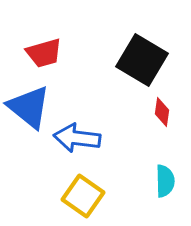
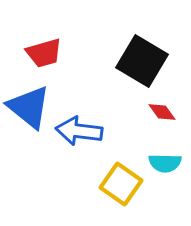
black square: moved 1 px down
red diamond: rotated 44 degrees counterclockwise
blue arrow: moved 2 px right, 7 px up
cyan semicircle: moved 18 px up; rotated 92 degrees clockwise
yellow square: moved 38 px right, 12 px up
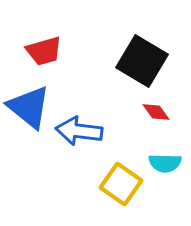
red trapezoid: moved 2 px up
red diamond: moved 6 px left
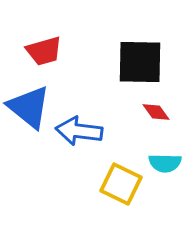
black square: moved 2 px left, 1 px down; rotated 30 degrees counterclockwise
yellow square: rotated 9 degrees counterclockwise
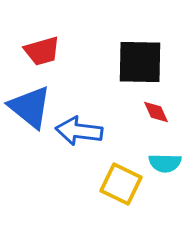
red trapezoid: moved 2 px left
blue triangle: moved 1 px right
red diamond: rotated 12 degrees clockwise
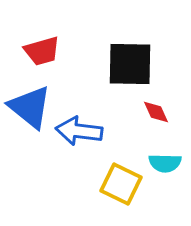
black square: moved 10 px left, 2 px down
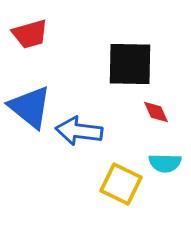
red trapezoid: moved 12 px left, 17 px up
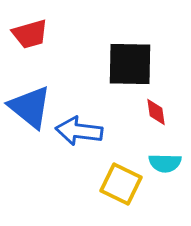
red diamond: rotated 16 degrees clockwise
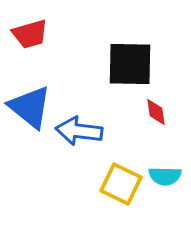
cyan semicircle: moved 13 px down
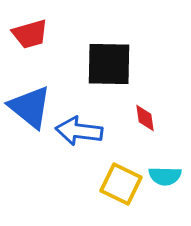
black square: moved 21 px left
red diamond: moved 11 px left, 6 px down
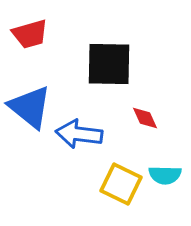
red diamond: rotated 16 degrees counterclockwise
blue arrow: moved 3 px down
cyan semicircle: moved 1 px up
